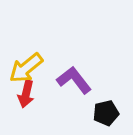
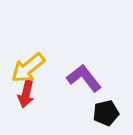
yellow arrow: moved 2 px right
purple L-shape: moved 10 px right, 2 px up
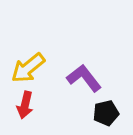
red arrow: moved 1 px left, 11 px down
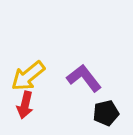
yellow arrow: moved 8 px down
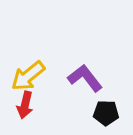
purple L-shape: moved 1 px right
black pentagon: rotated 15 degrees clockwise
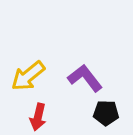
red arrow: moved 13 px right, 12 px down
